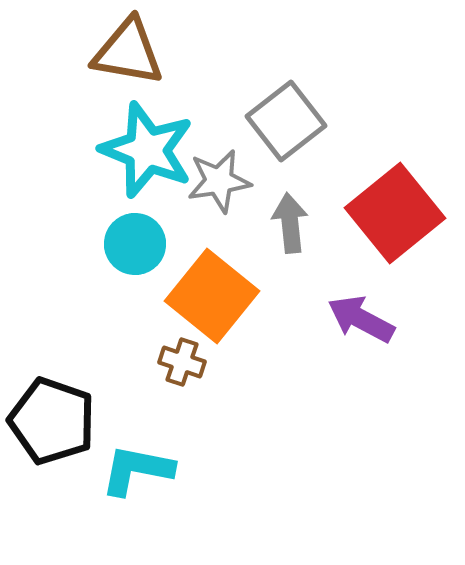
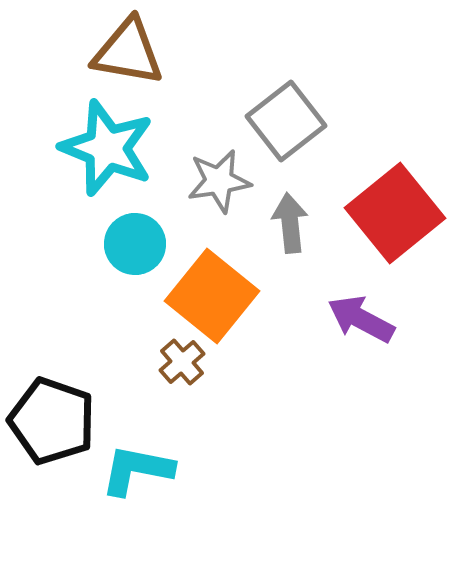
cyan star: moved 40 px left, 2 px up
brown cross: rotated 30 degrees clockwise
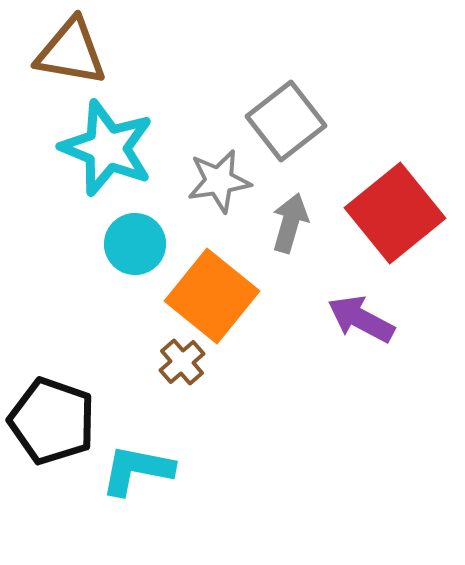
brown triangle: moved 57 px left
gray arrow: rotated 22 degrees clockwise
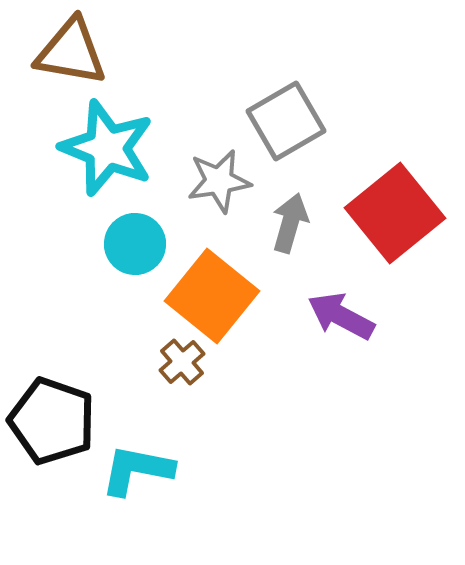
gray square: rotated 8 degrees clockwise
purple arrow: moved 20 px left, 3 px up
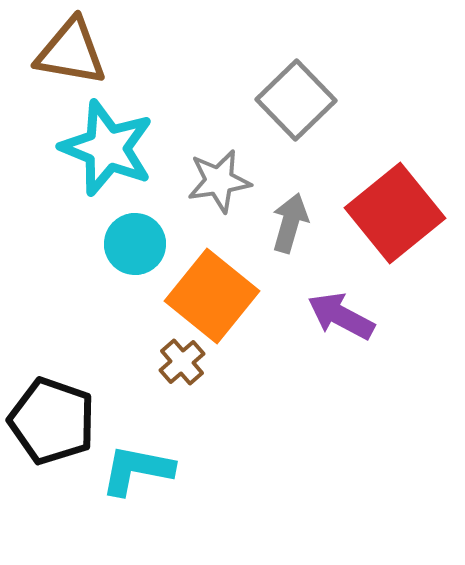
gray square: moved 10 px right, 21 px up; rotated 14 degrees counterclockwise
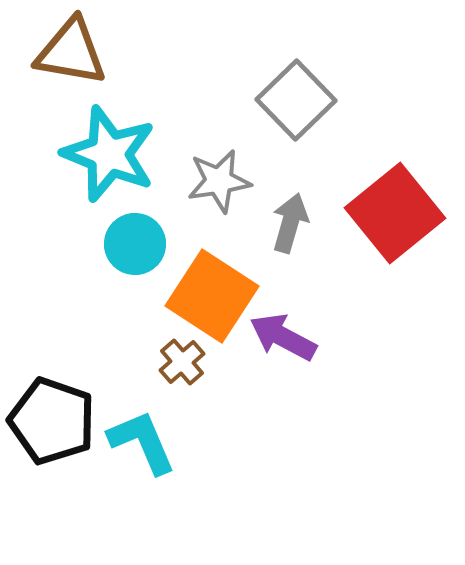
cyan star: moved 2 px right, 6 px down
orange square: rotated 6 degrees counterclockwise
purple arrow: moved 58 px left, 21 px down
cyan L-shape: moved 5 px right, 28 px up; rotated 56 degrees clockwise
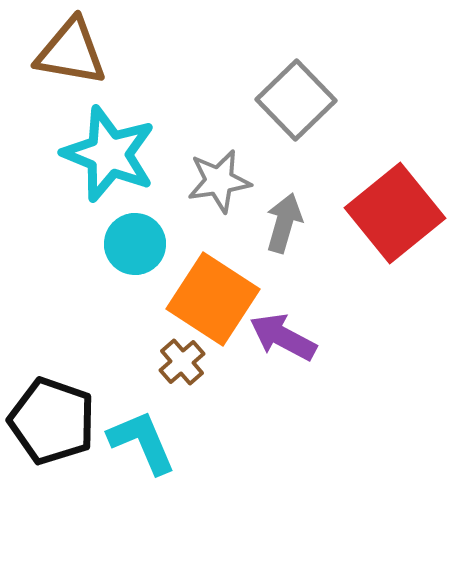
gray arrow: moved 6 px left
orange square: moved 1 px right, 3 px down
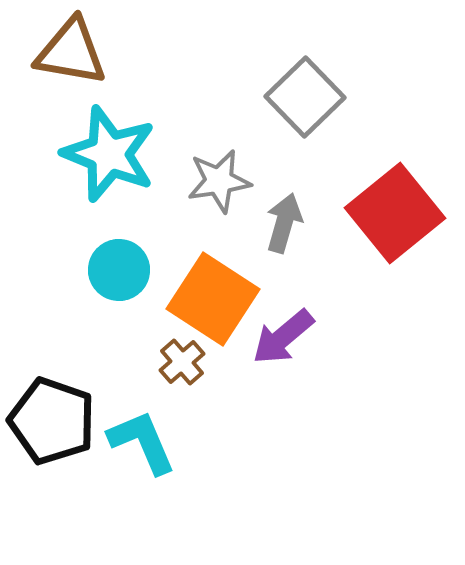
gray square: moved 9 px right, 3 px up
cyan circle: moved 16 px left, 26 px down
purple arrow: rotated 68 degrees counterclockwise
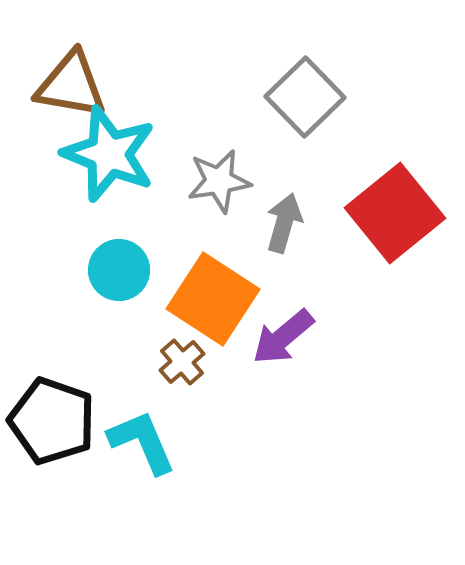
brown triangle: moved 33 px down
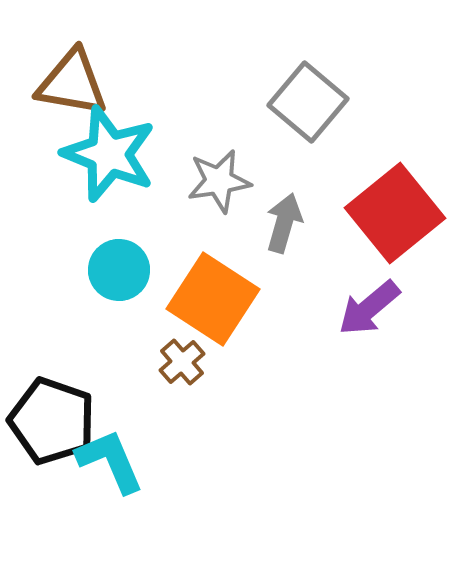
brown triangle: moved 1 px right, 2 px up
gray square: moved 3 px right, 5 px down; rotated 6 degrees counterclockwise
purple arrow: moved 86 px right, 29 px up
cyan L-shape: moved 32 px left, 19 px down
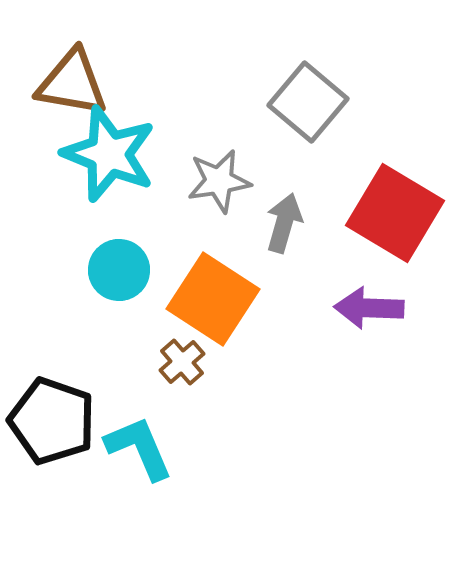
red square: rotated 20 degrees counterclockwise
purple arrow: rotated 42 degrees clockwise
cyan L-shape: moved 29 px right, 13 px up
